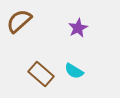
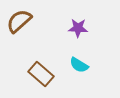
purple star: rotated 30 degrees clockwise
cyan semicircle: moved 5 px right, 6 px up
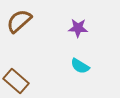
cyan semicircle: moved 1 px right, 1 px down
brown rectangle: moved 25 px left, 7 px down
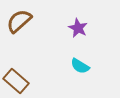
purple star: rotated 24 degrees clockwise
